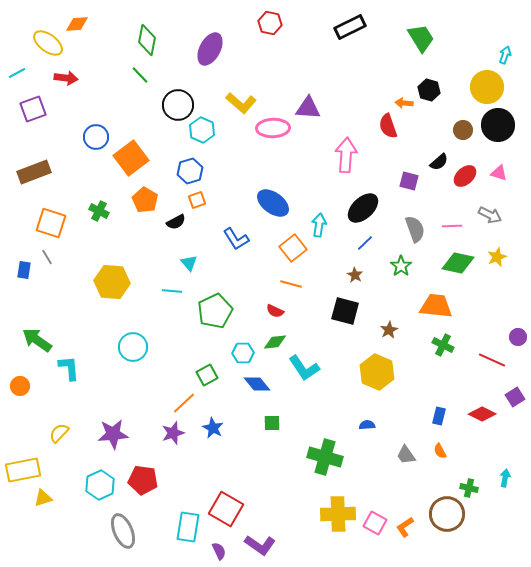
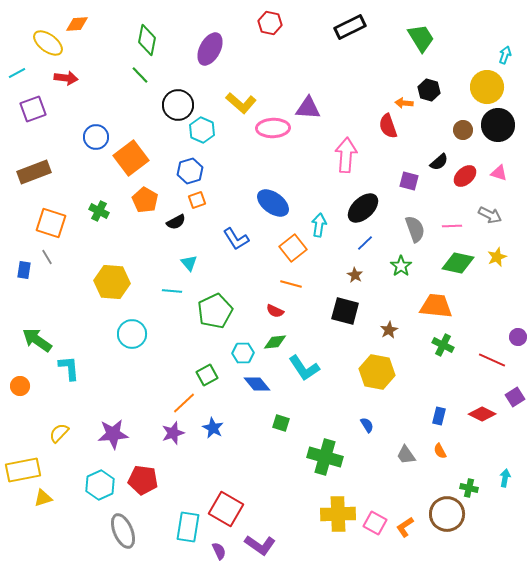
cyan circle at (133, 347): moved 1 px left, 13 px up
yellow hexagon at (377, 372): rotated 12 degrees counterclockwise
green square at (272, 423): moved 9 px right; rotated 18 degrees clockwise
blue semicircle at (367, 425): rotated 63 degrees clockwise
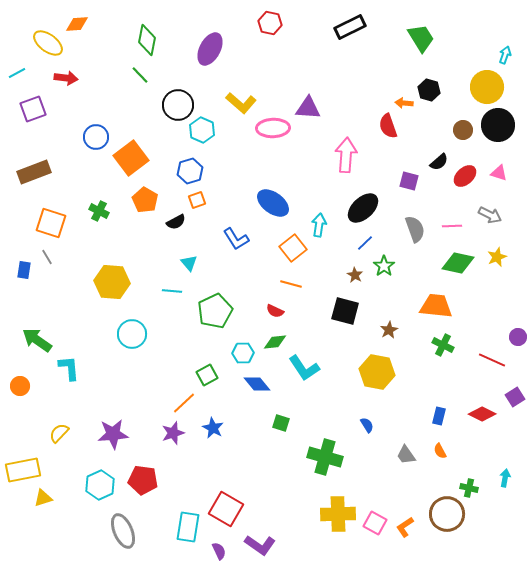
green star at (401, 266): moved 17 px left
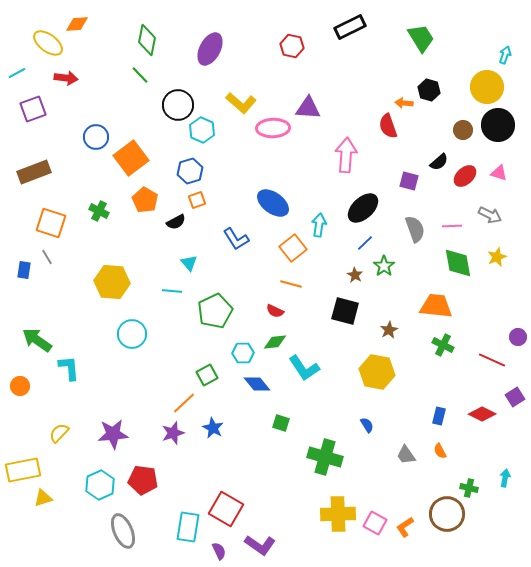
red hexagon at (270, 23): moved 22 px right, 23 px down
green diamond at (458, 263): rotated 68 degrees clockwise
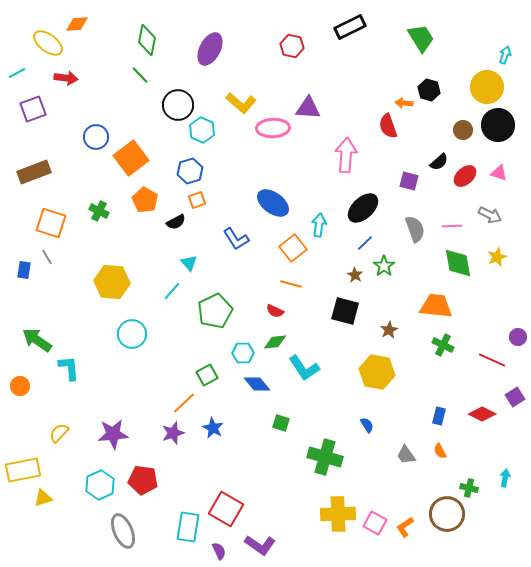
cyan line at (172, 291): rotated 54 degrees counterclockwise
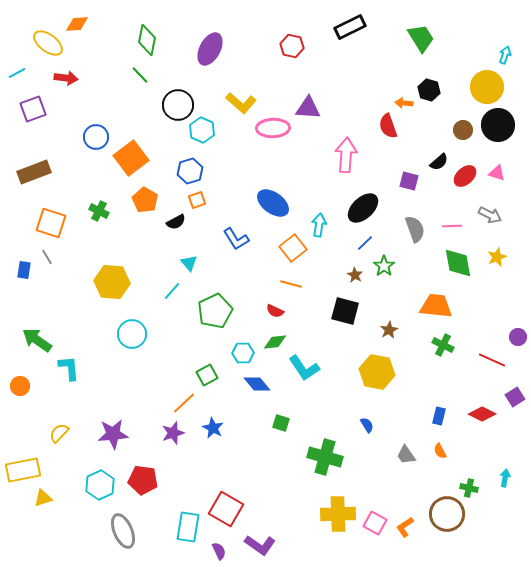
pink triangle at (499, 173): moved 2 px left
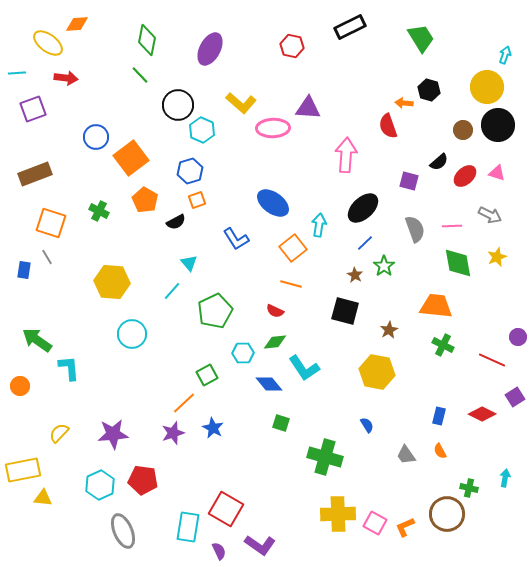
cyan line at (17, 73): rotated 24 degrees clockwise
brown rectangle at (34, 172): moved 1 px right, 2 px down
blue diamond at (257, 384): moved 12 px right
yellow triangle at (43, 498): rotated 24 degrees clockwise
orange L-shape at (405, 527): rotated 10 degrees clockwise
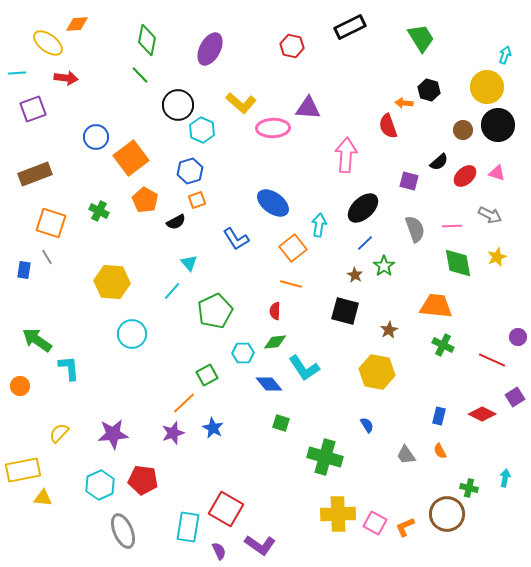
red semicircle at (275, 311): rotated 66 degrees clockwise
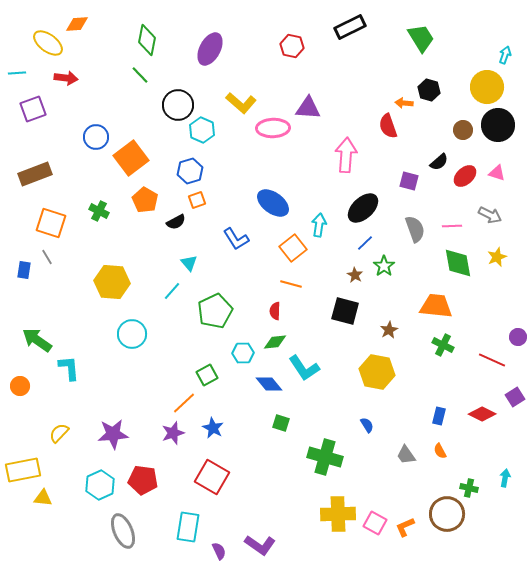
red square at (226, 509): moved 14 px left, 32 px up
